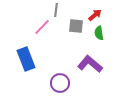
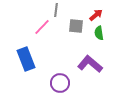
red arrow: moved 1 px right
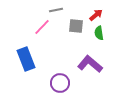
gray line: rotated 72 degrees clockwise
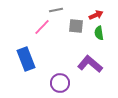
red arrow: rotated 16 degrees clockwise
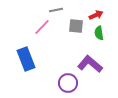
purple circle: moved 8 px right
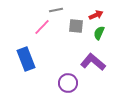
green semicircle: rotated 32 degrees clockwise
purple L-shape: moved 3 px right, 2 px up
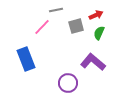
gray square: rotated 21 degrees counterclockwise
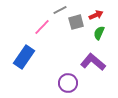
gray line: moved 4 px right; rotated 16 degrees counterclockwise
gray square: moved 4 px up
blue rectangle: moved 2 px left, 2 px up; rotated 55 degrees clockwise
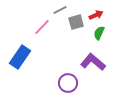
blue rectangle: moved 4 px left
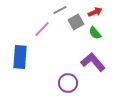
red arrow: moved 1 px left, 3 px up
gray square: rotated 14 degrees counterclockwise
pink line: moved 2 px down
green semicircle: moved 4 px left; rotated 64 degrees counterclockwise
blue rectangle: rotated 30 degrees counterclockwise
purple L-shape: rotated 10 degrees clockwise
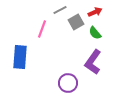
pink line: rotated 24 degrees counterclockwise
purple L-shape: rotated 105 degrees counterclockwise
